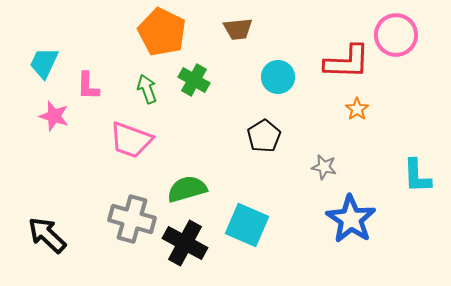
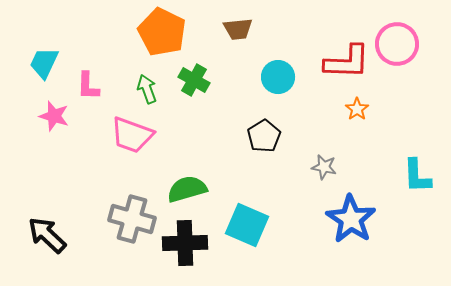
pink circle: moved 1 px right, 9 px down
pink trapezoid: moved 1 px right, 5 px up
black cross: rotated 30 degrees counterclockwise
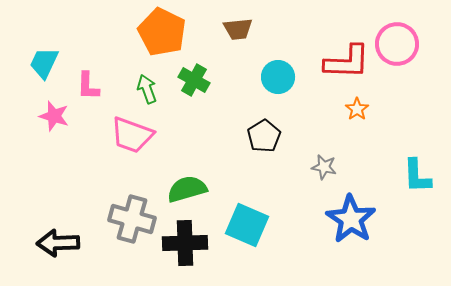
black arrow: moved 11 px right, 8 px down; rotated 45 degrees counterclockwise
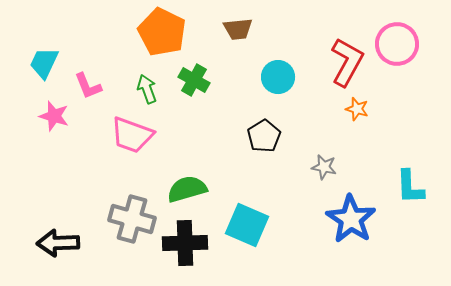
red L-shape: rotated 63 degrees counterclockwise
pink L-shape: rotated 24 degrees counterclockwise
orange star: rotated 20 degrees counterclockwise
cyan L-shape: moved 7 px left, 11 px down
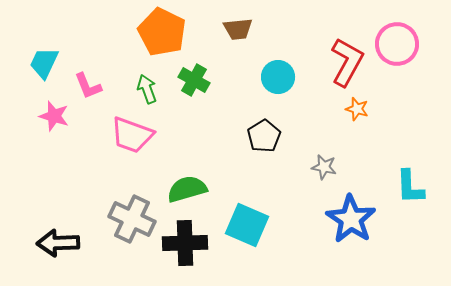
gray cross: rotated 9 degrees clockwise
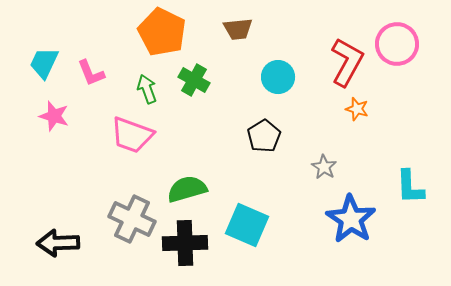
pink L-shape: moved 3 px right, 13 px up
gray star: rotated 20 degrees clockwise
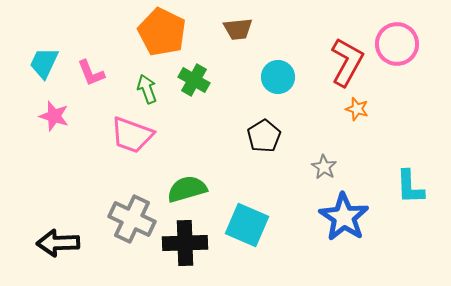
blue star: moved 7 px left, 2 px up
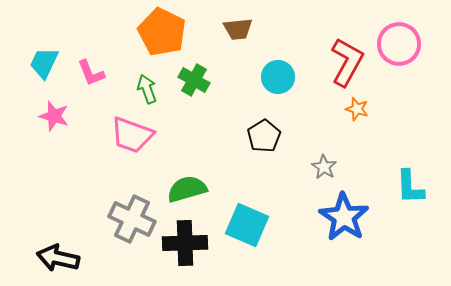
pink circle: moved 2 px right
black arrow: moved 15 px down; rotated 15 degrees clockwise
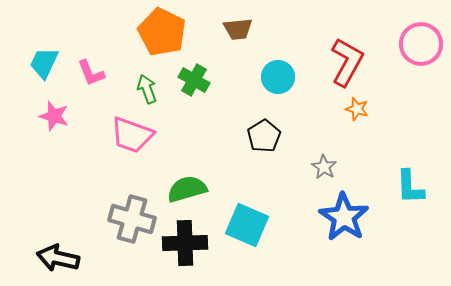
pink circle: moved 22 px right
gray cross: rotated 9 degrees counterclockwise
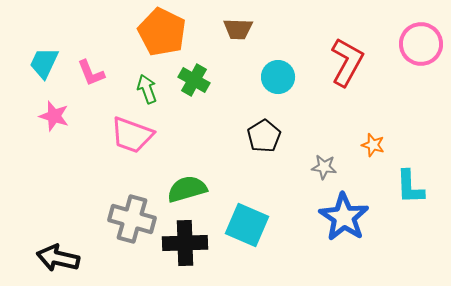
brown trapezoid: rotated 8 degrees clockwise
orange star: moved 16 px right, 36 px down
gray star: rotated 25 degrees counterclockwise
